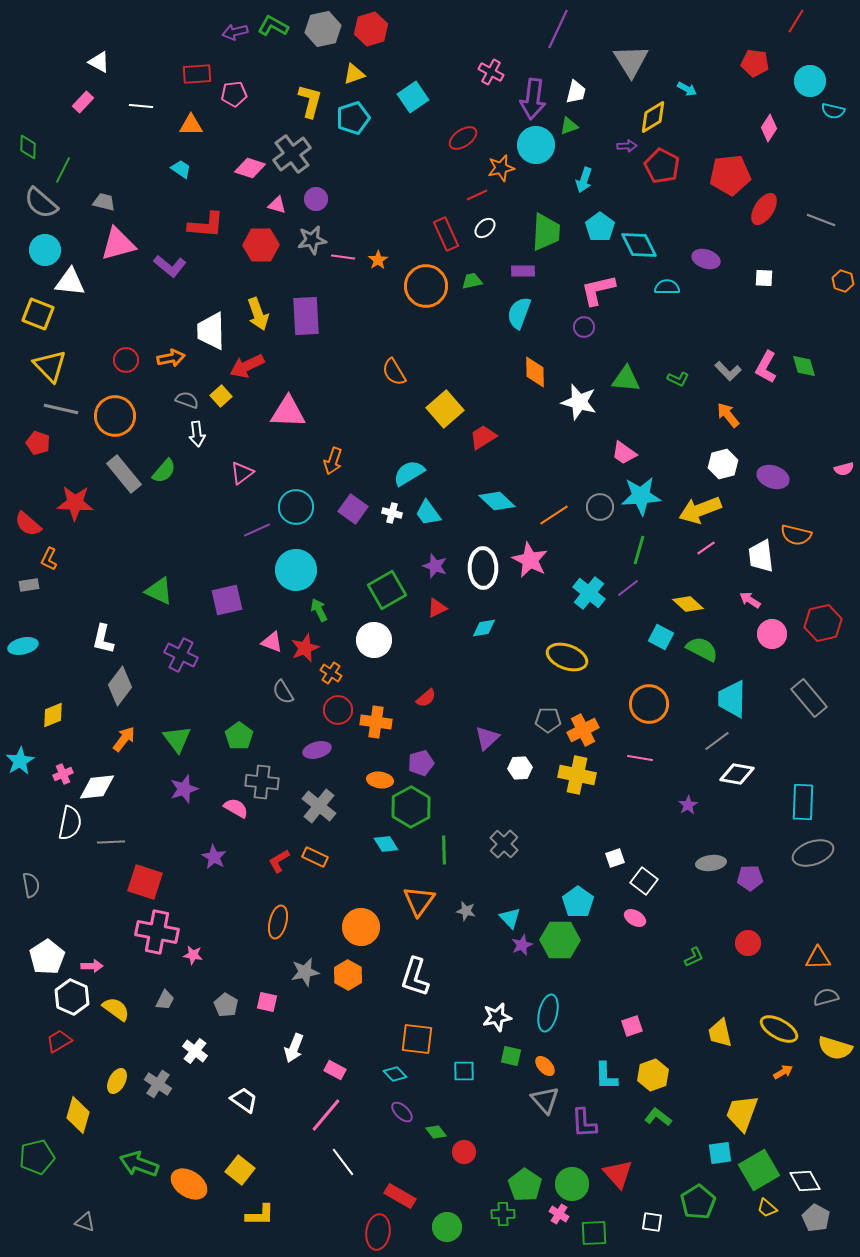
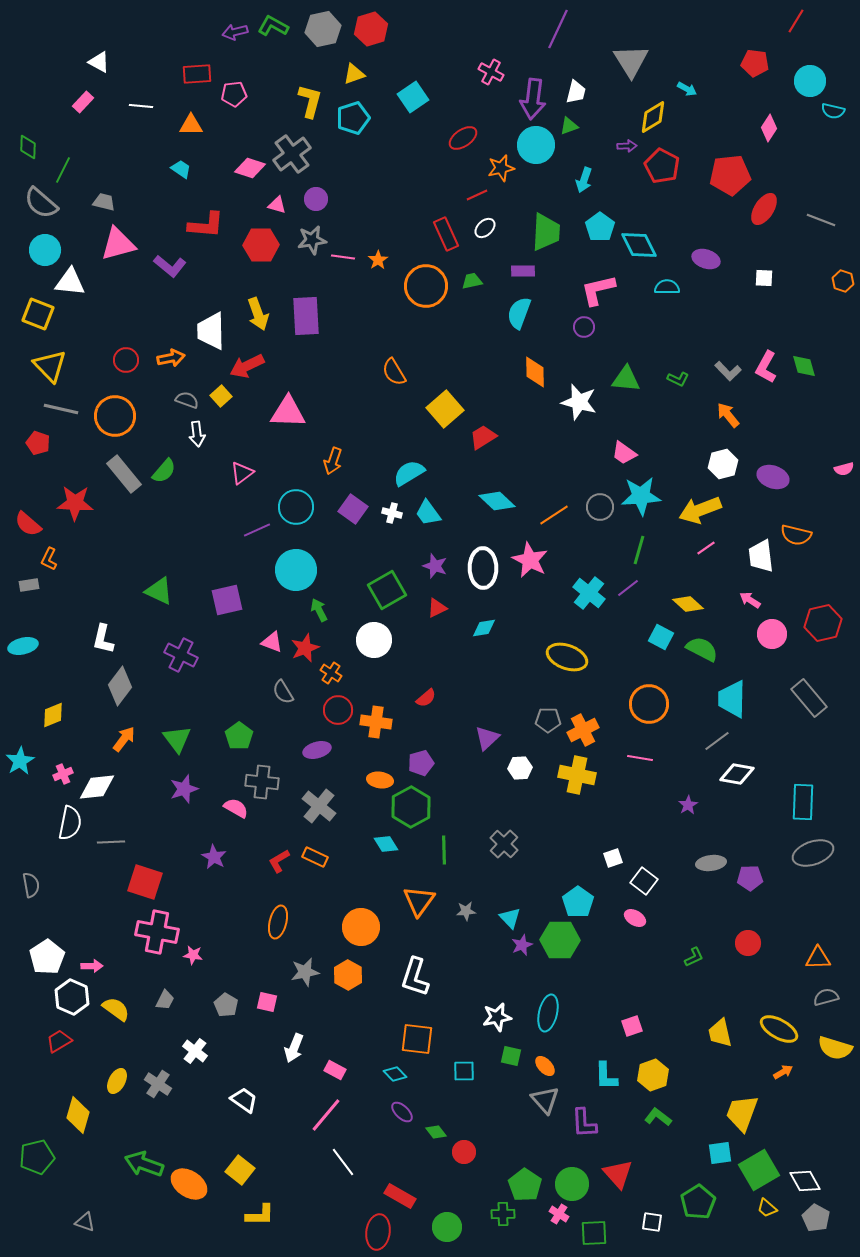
white square at (615, 858): moved 2 px left
gray star at (466, 911): rotated 18 degrees counterclockwise
green arrow at (139, 1164): moved 5 px right
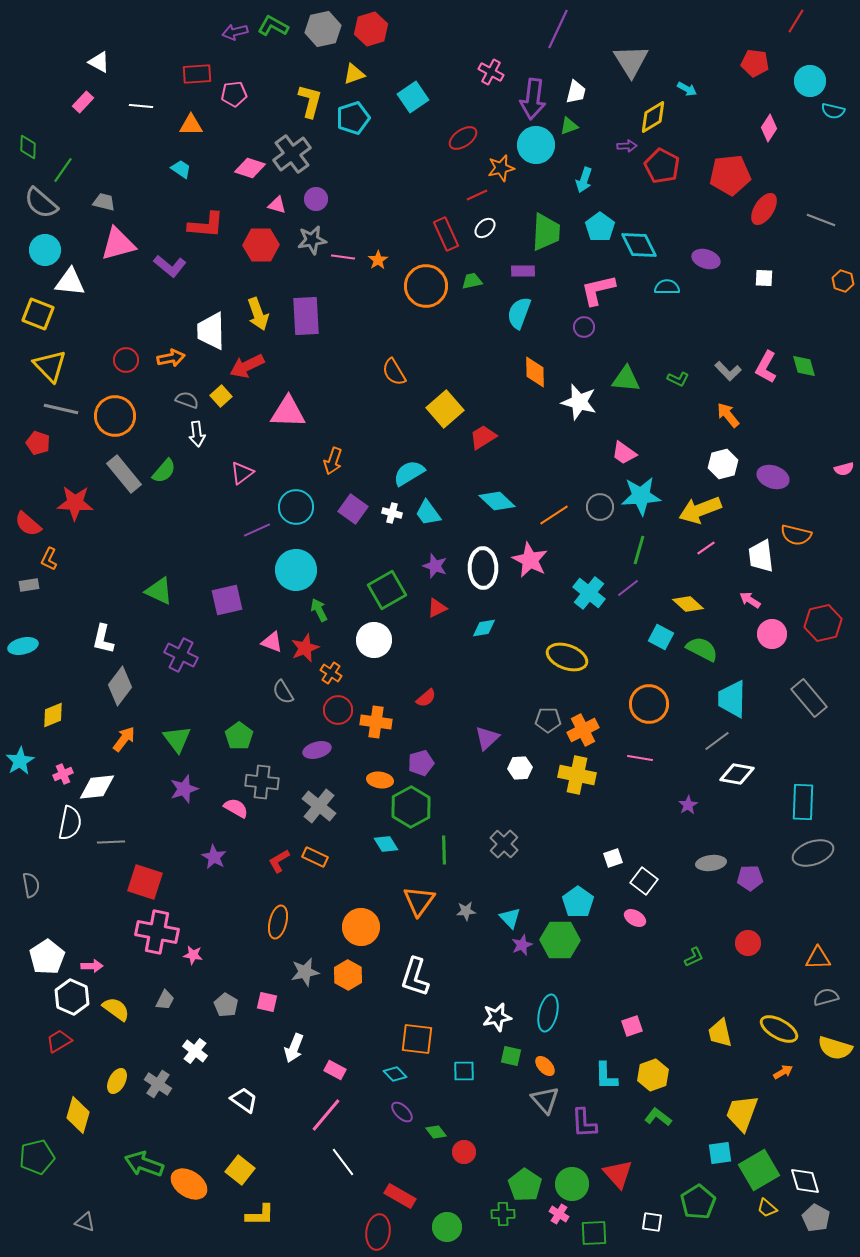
green line at (63, 170): rotated 8 degrees clockwise
white diamond at (805, 1181): rotated 12 degrees clockwise
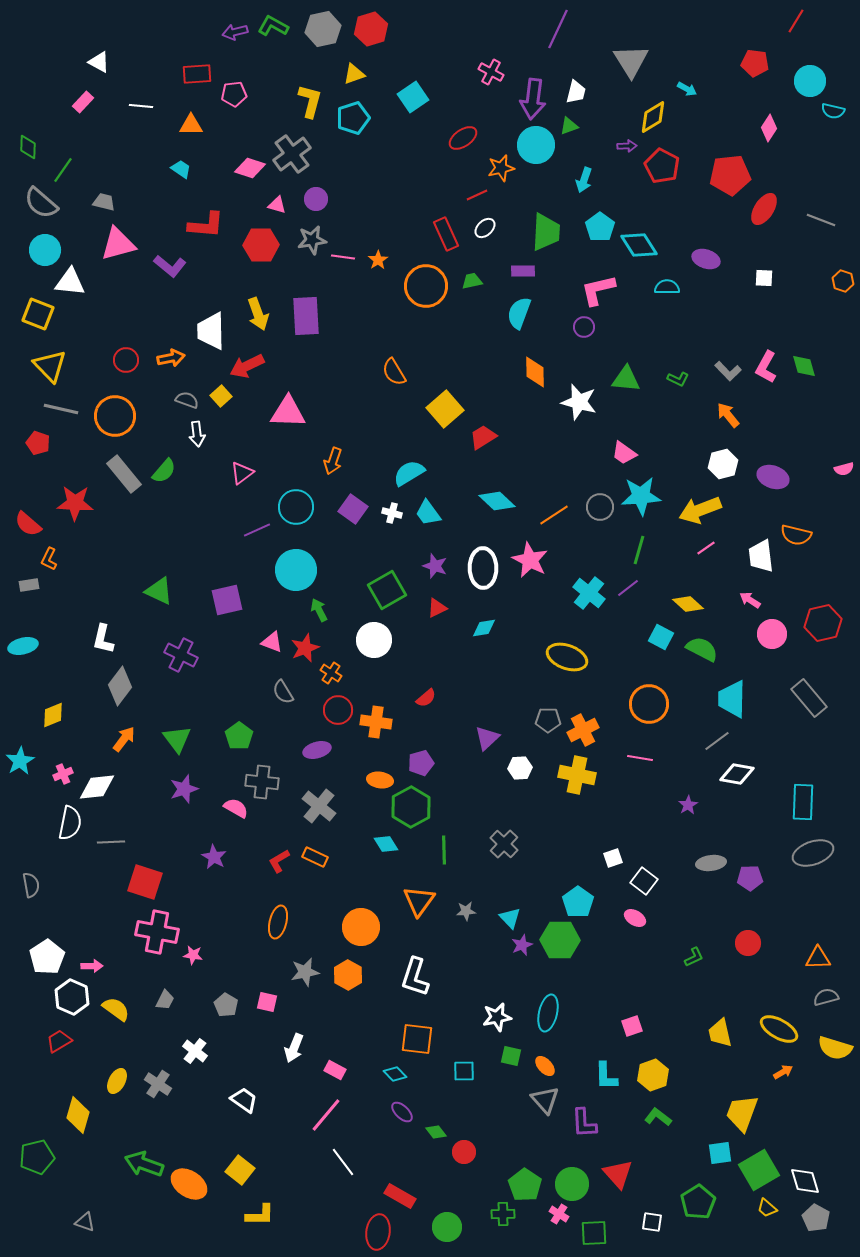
cyan diamond at (639, 245): rotated 6 degrees counterclockwise
